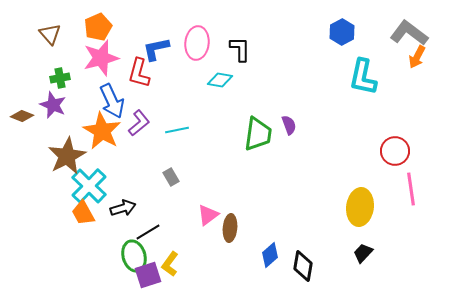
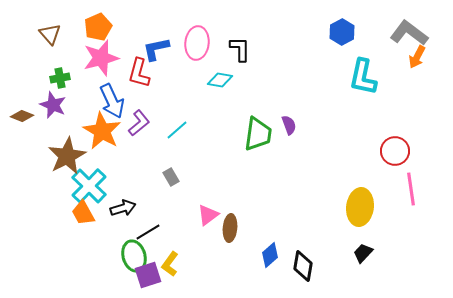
cyan line: rotated 30 degrees counterclockwise
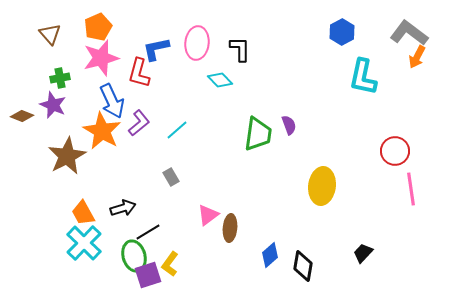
cyan diamond: rotated 35 degrees clockwise
cyan cross: moved 5 px left, 57 px down
yellow ellipse: moved 38 px left, 21 px up
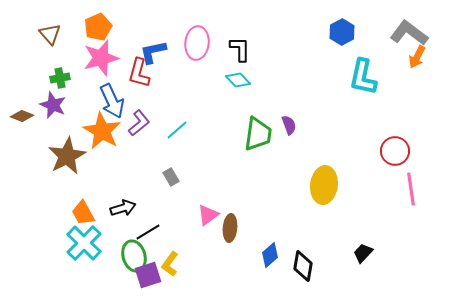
blue L-shape: moved 3 px left, 3 px down
cyan diamond: moved 18 px right
yellow ellipse: moved 2 px right, 1 px up
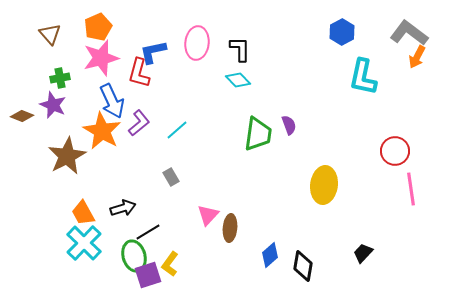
pink triangle: rotated 10 degrees counterclockwise
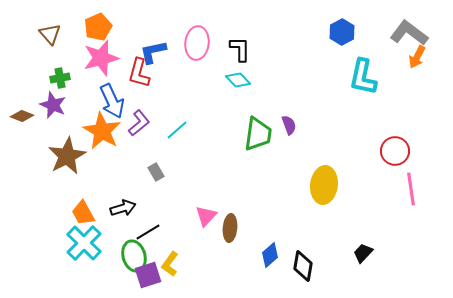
gray rectangle: moved 15 px left, 5 px up
pink triangle: moved 2 px left, 1 px down
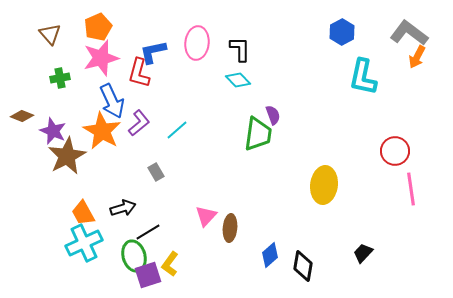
purple star: moved 26 px down
purple semicircle: moved 16 px left, 10 px up
cyan cross: rotated 21 degrees clockwise
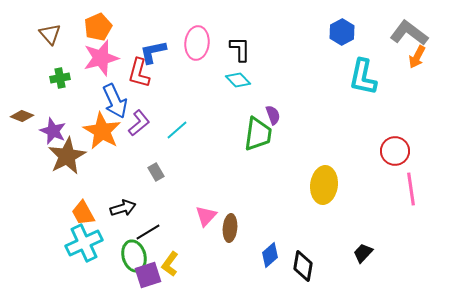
blue arrow: moved 3 px right
